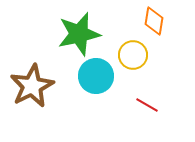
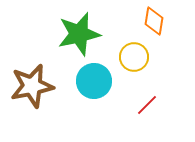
yellow circle: moved 1 px right, 2 px down
cyan circle: moved 2 px left, 5 px down
brown star: rotated 15 degrees clockwise
red line: rotated 75 degrees counterclockwise
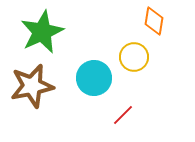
green star: moved 37 px left, 2 px up; rotated 12 degrees counterclockwise
cyan circle: moved 3 px up
red line: moved 24 px left, 10 px down
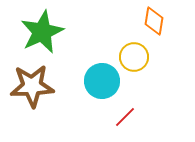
cyan circle: moved 8 px right, 3 px down
brown star: rotated 9 degrees clockwise
red line: moved 2 px right, 2 px down
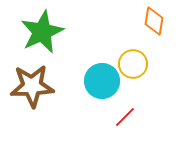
yellow circle: moved 1 px left, 7 px down
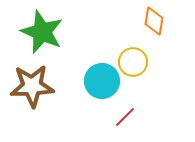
green star: rotated 24 degrees counterclockwise
yellow circle: moved 2 px up
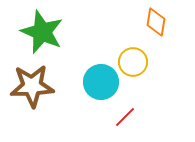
orange diamond: moved 2 px right, 1 px down
cyan circle: moved 1 px left, 1 px down
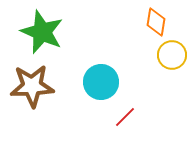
yellow circle: moved 39 px right, 7 px up
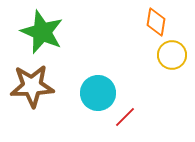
cyan circle: moved 3 px left, 11 px down
